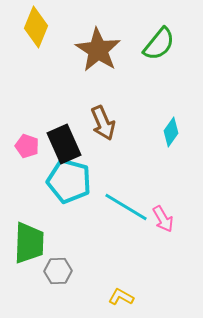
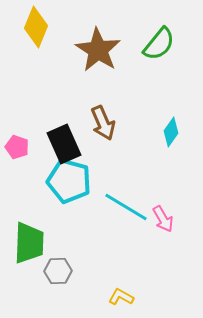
pink pentagon: moved 10 px left, 1 px down
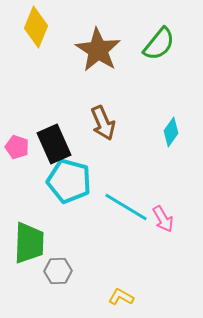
black rectangle: moved 10 px left
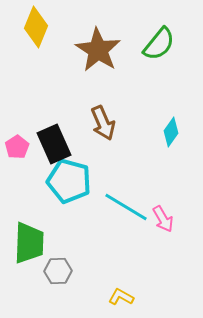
pink pentagon: rotated 20 degrees clockwise
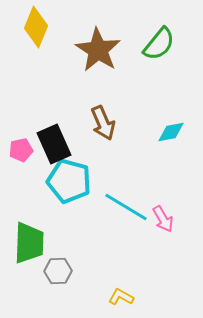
cyan diamond: rotated 44 degrees clockwise
pink pentagon: moved 4 px right, 3 px down; rotated 20 degrees clockwise
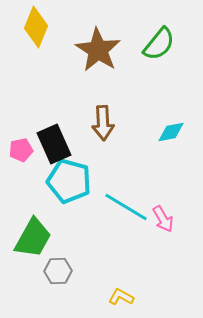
brown arrow: rotated 20 degrees clockwise
green trapezoid: moved 4 px right, 5 px up; rotated 27 degrees clockwise
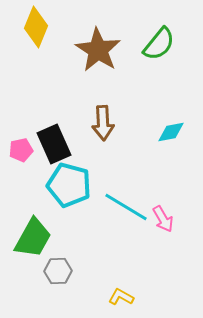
cyan pentagon: moved 4 px down
